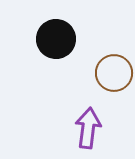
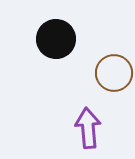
purple arrow: rotated 12 degrees counterclockwise
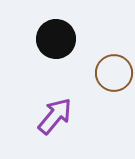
purple arrow: moved 33 px left, 12 px up; rotated 45 degrees clockwise
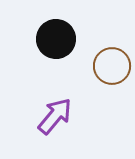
brown circle: moved 2 px left, 7 px up
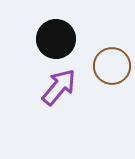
purple arrow: moved 4 px right, 29 px up
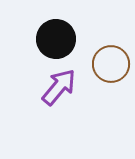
brown circle: moved 1 px left, 2 px up
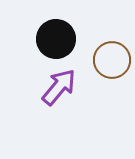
brown circle: moved 1 px right, 4 px up
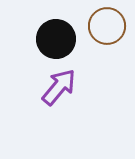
brown circle: moved 5 px left, 34 px up
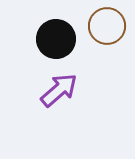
purple arrow: moved 3 px down; rotated 9 degrees clockwise
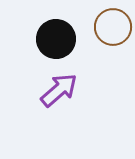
brown circle: moved 6 px right, 1 px down
